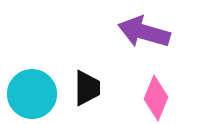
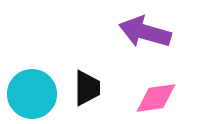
purple arrow: moved 1 px right
pink diamond: rotated 60 degrees clockwise
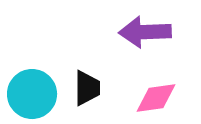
purple arrow: rotated 18 degrees counterclockwise
